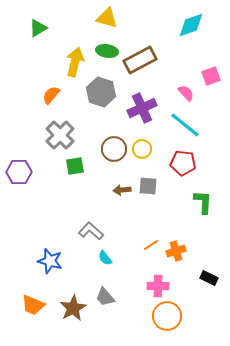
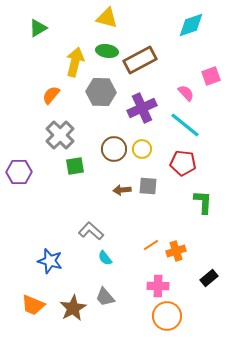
gray hexagon: rotated 16 degrees counterclockwise
black rectangle: rotated 66 degrees counterclockwise
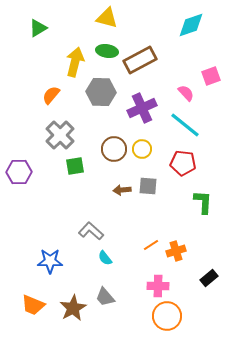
blue star: rotated 15 degrees counterclockwise
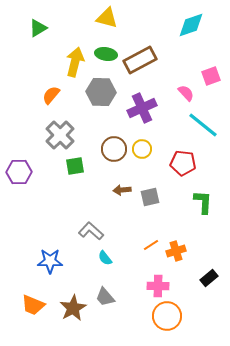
green ellipse: moved 1 px left, 3 px down
cyan line: moved 18 px right
gray square: moved 2 px right, 11 px down; rotated 18 degrees counterclockwise
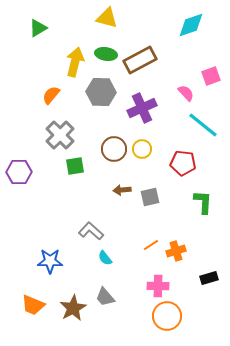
black rectangle: rotated 24 degrees clockwise
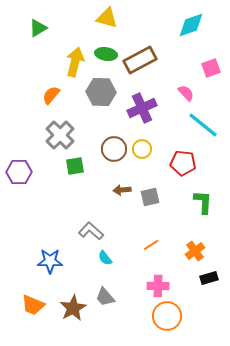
pink square: moved 8 px up
orange cross: moved 19 px right; rotated 18 degrees counterclockwise
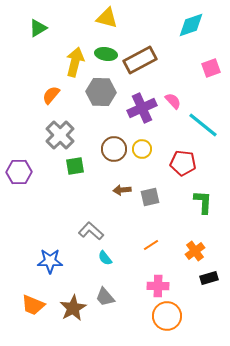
pink semicircle: moved 13 px left, 8 px down
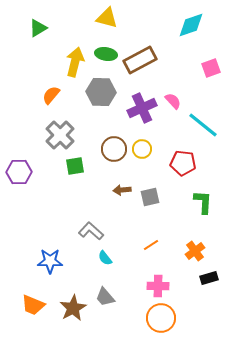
orange circle: moved 6 px left, 2 px down
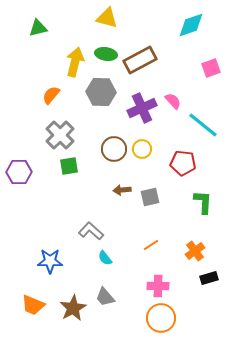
green triangle: rotated 18 degrees clockwise
green square: moved 6 px left
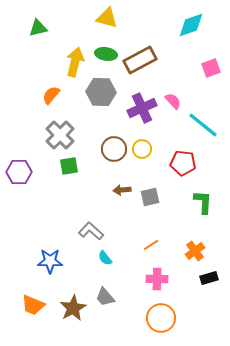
pink cross: moved 1 px left, 7 px up
